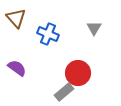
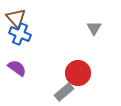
blue cross: moved 28 px left
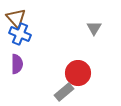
purple semicircle: moved 4 px up; rotated 54 degrees clockwise
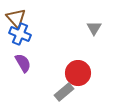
purple semicircle: moved 6 px right, 1 px up; rotated 30 degrees counterclockwise
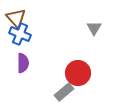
purple semicircle: rotated 30 degrees clockwise
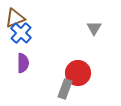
brown triangle: moved 1 px left; rotated 50 degrees clockwise
blue cross: moved 1 px right, 1 px up; rotated 20 degrees clockwise
gray rectangle: moved 1 px right, 3 px up; rotated 30 degrees counterclockwise
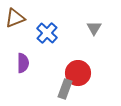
blue cross: moved 26 px right
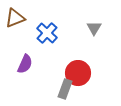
purple semicircle: moved 2 px right, 1 px down; rotated 24 degrees clockwise
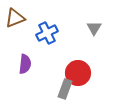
blue cross: rotated 20 degrees clockwise
purple semicircle: rotated 18 degrees counterclockwise
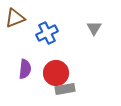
purple semicircle: moved 5 px down
red circle: moved 22 px left
gray rectangle: rotated 60 degrees clockwise
